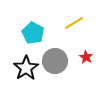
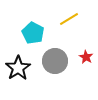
yellow line: moved 5 px left, 4 px up
black star: moved 8 px left
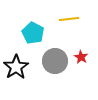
yellow line: rotated 24 degrees clockwise
red star: moved 5 px left
black star: moved 2 px left, 1 px up
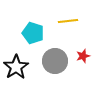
yellow line: moved 1 px left, 2 px down
cyan pentagon: rotated 10 degrees counterclockwise
red star: moved 2 px right, 1 px up; rotated 24 degrees clockwise
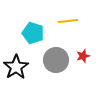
gray circle: moved 1 px right, 1 px up
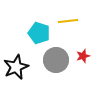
cyan pentagon: moved 6 px right
black star: rotated 10 degrees clockwise
